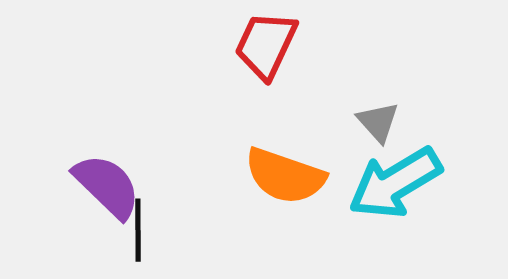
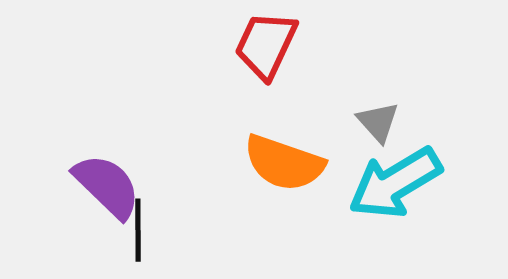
orange semicircle: moved 1 px left, 13 px up
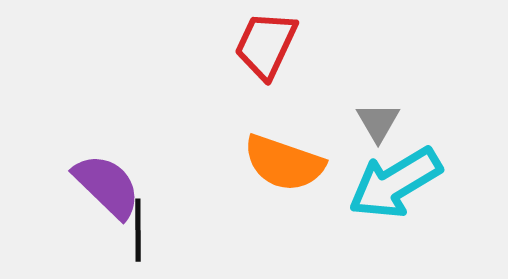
gray triangle: rotated 12 degrees clockwise
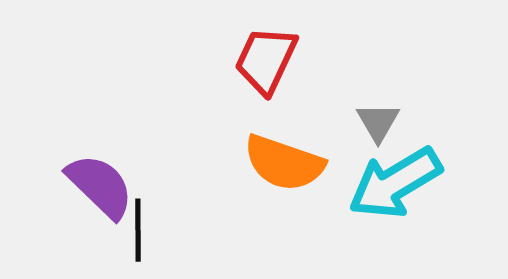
red trapezoid: moved 15 px down
purple semicircle: moved 7 px left
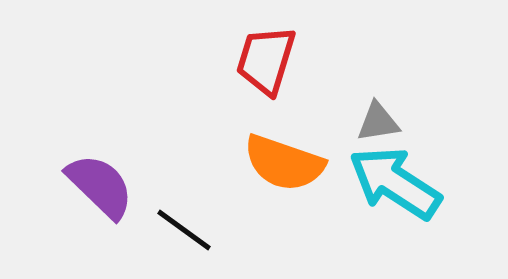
red trapezoid: rotated 8 degrees counterclockwise
gray triangle: rotated 51 degrees clockwise
cyan arrow: rotated 64 degrees clockwise
black line: moved 46 px right; rotated 54 degrees counterclockwise
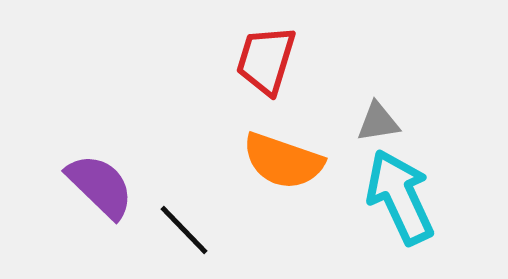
orange semicircle: moved 1 px left, 2 px up
cyan arrow: moved 5 px right, 14 px down; rotated 32 degrees clockwise
black line: rotated 10 degrees clockwise
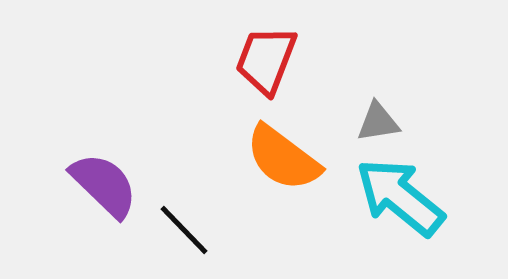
red trapezoid: rotated 4 degrees clockwise
orange semicircle: moved 3 px up; rotated 18 degrees clockwise
purple semicircle: moved 4 px right, 1 px up
cyan arrow: rotated 26 degrees counterclockwise
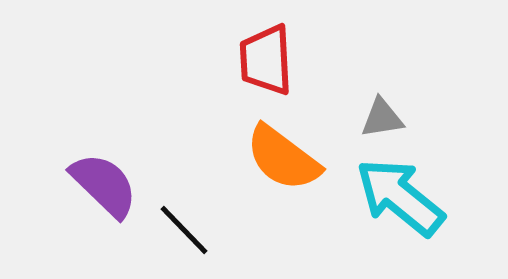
red trapezoid: rotated 24 degrees counterclockwise
gray triangle: moved 4 px right, 4 px up
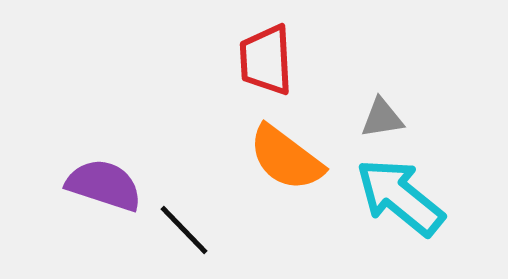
orange semicircle: moved 3 px right
purple semicircle: rotated 26 degrees counterclockwise
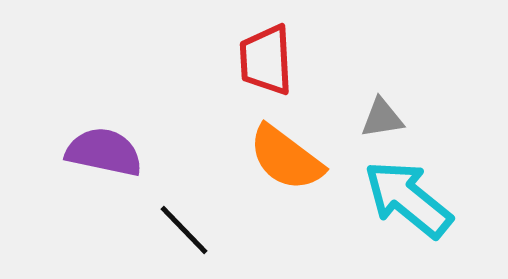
purple semicircle: moved 33 px up; rotated 6 degrees counterclockwise
cyan arrow: moved 8 px right, 2 px down
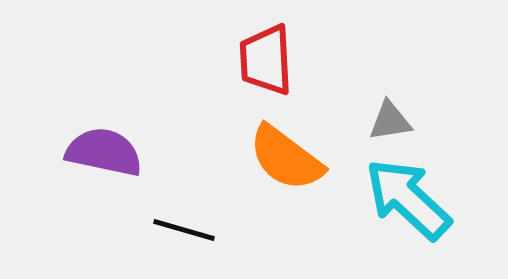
gray triangle: moved 8 px right, 3 px down
cyan arrow: rotated 4 degrees clockwise
black line: rotated 30 degrees counterclockwise
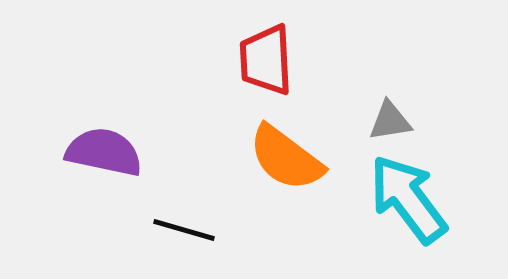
cyan arrow: rotated 10 degrees clockwise
